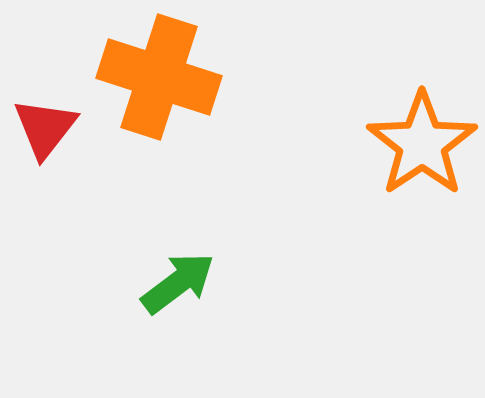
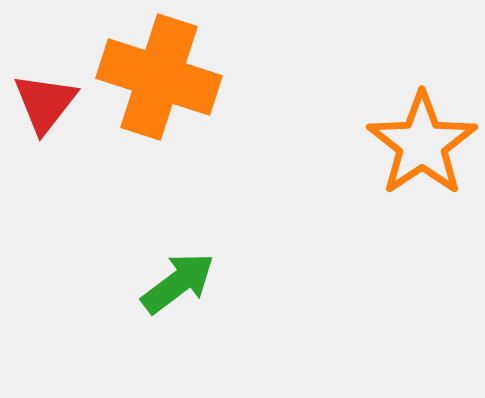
red triangle: moved 25 px up
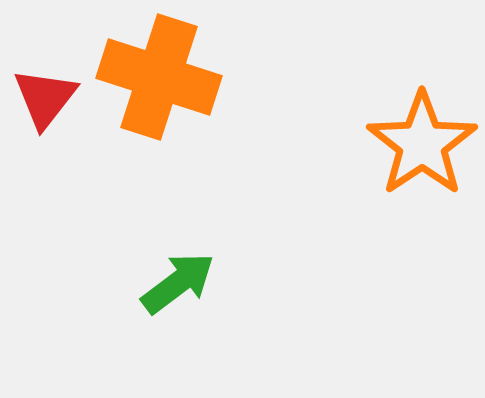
red triangle: moved 5 px up
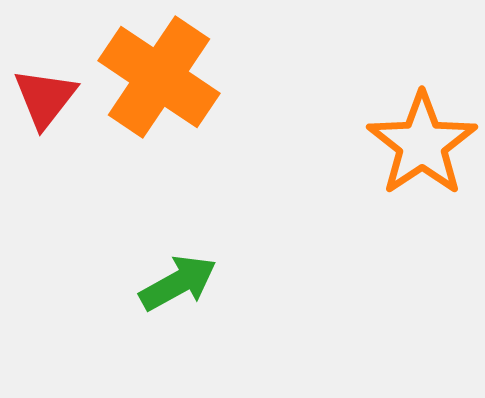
orange cross: rotated 16 degrees clockwise
green arrow: rotated 8 degrees clockwise
